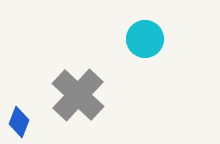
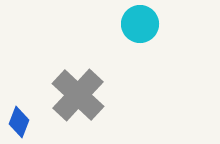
cyan circle: moved 5 px left, 15 px up
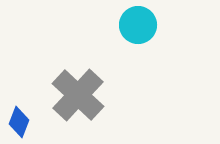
cyan circle: moved 2 px left, 1 px down
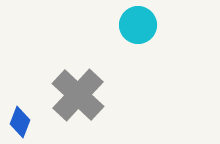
blue diamond: moved 1 px right
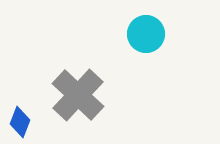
cyan circle: moved 8 px right, 9 px down
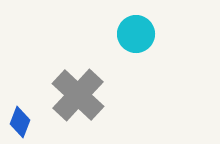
cyan circle: moved 10 px left
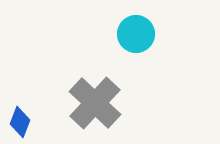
gray cross: moved 17 px right, 8 px down
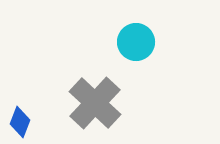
cyan circle: moved 8 px down
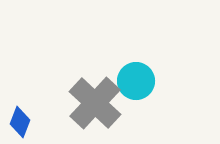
cyan circle: moved 39 px down
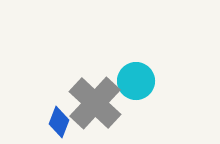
blue diamond: moved 39 px right
